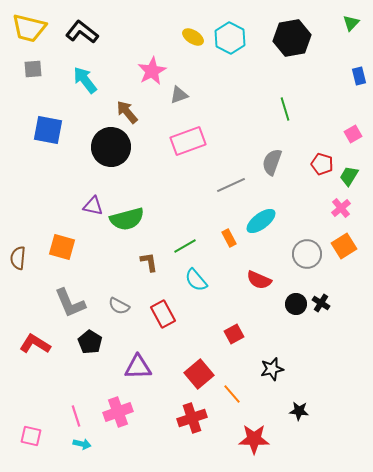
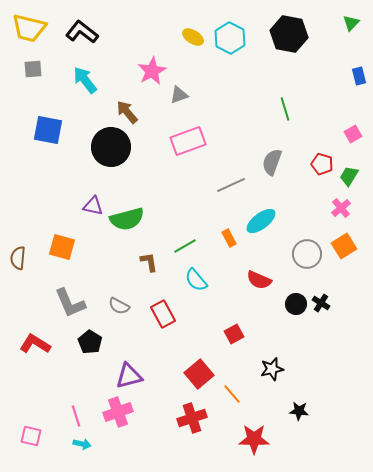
black hexagon at (292, 38): moved 3 px left, 4 px up; rotated 21 degrees clockwise
purple triangle at (138, 367): moved 9 px left, 9 px down; rotated 12 degrees counterclockwise
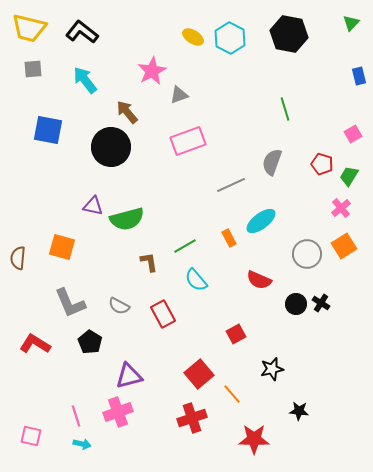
red square at (234, 334): moved 2 px right
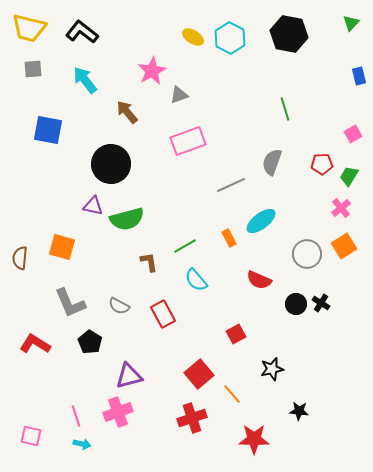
black circle at (111, 147): moved 17 px down
red pentagon at (322, 164): rotated 20 degrees counterclockwise
brown semicircle at (18, 258): moved 2 px right
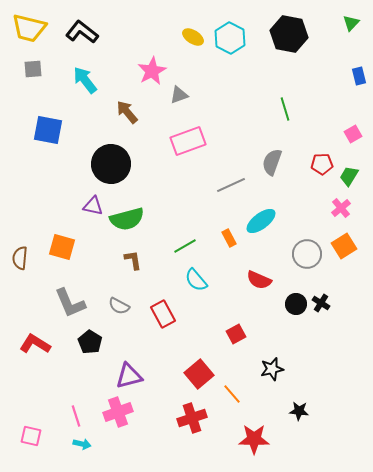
brown L-shape at (149, 262): moved 16 px left, 2 px up
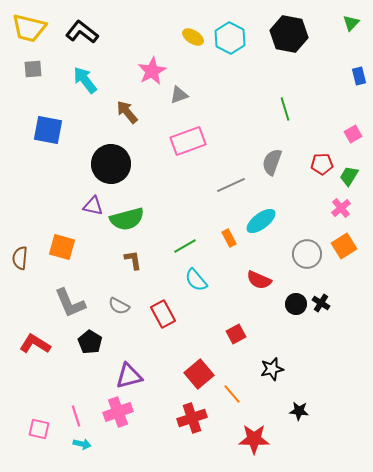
pink square at (31, 436): moved 8 px right, 7 px up
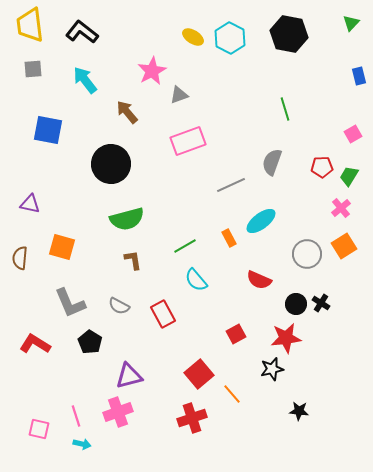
yellow trapezoid at (29, 28): moved 1 px right, 3 px up; rotated 69 degrees clockwise
red pentagon at (322, 164): moved 3 px down
purple triangle at (93, 206): moved 63 px left, 2 px up
red star at (254, 439): moved 32 px right, 101 px up; rotated 8 degrees counterclockwise
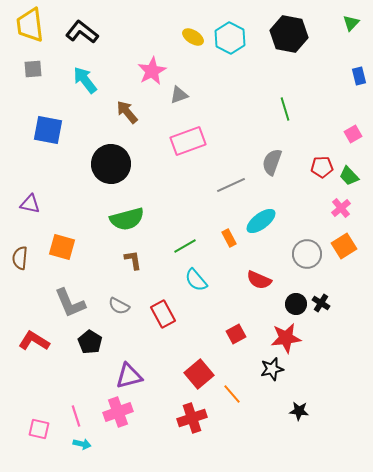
green trapezoid at (349, 176): rotated 75 degrees counterclockwise
red L-shape at (35, 344): moved 1 px left, 3 px up
